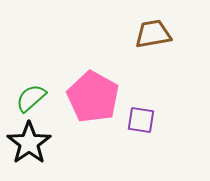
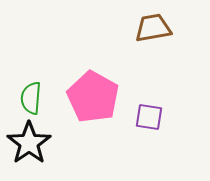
brown trapezoid: moved 6 px up
green semicircle: rotated 44 degrees counterclockwise
purple square: moved 8 px right, 3 px up
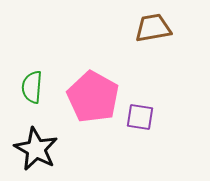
green semicircle: moved 1 px right, 11 px up
purple square: moved 9 px left
black star: moved 7 px right, 6 px down; rotated 9 degrees counterclockwise
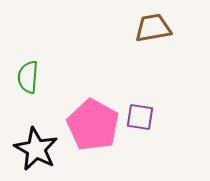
green semicircle: moved 4 px left, 10 px up
pink pentagon: moved 28 px down
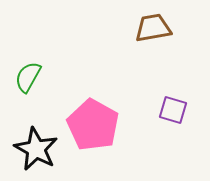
green semicircle: rotated 24 degrees clockwise
purple square: moved 33 px right, 7 px up; rotated 8 degrees clockwise
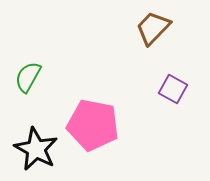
brown trapezoid: rotated 36 degrees counterclockwise
purple square: moved 21 px up; rotated 12 degrees clockwise
pink pentagon: rotated 18 degrees counterclockwise
